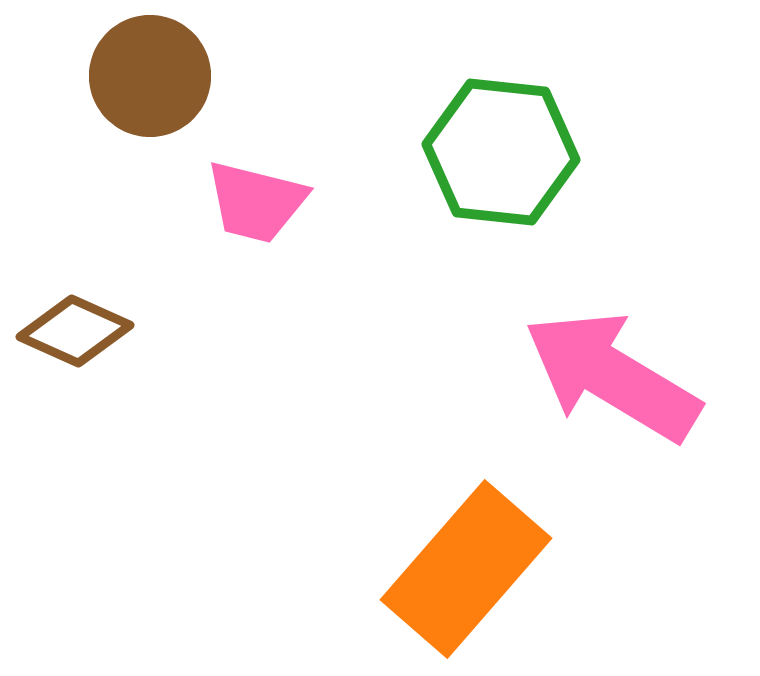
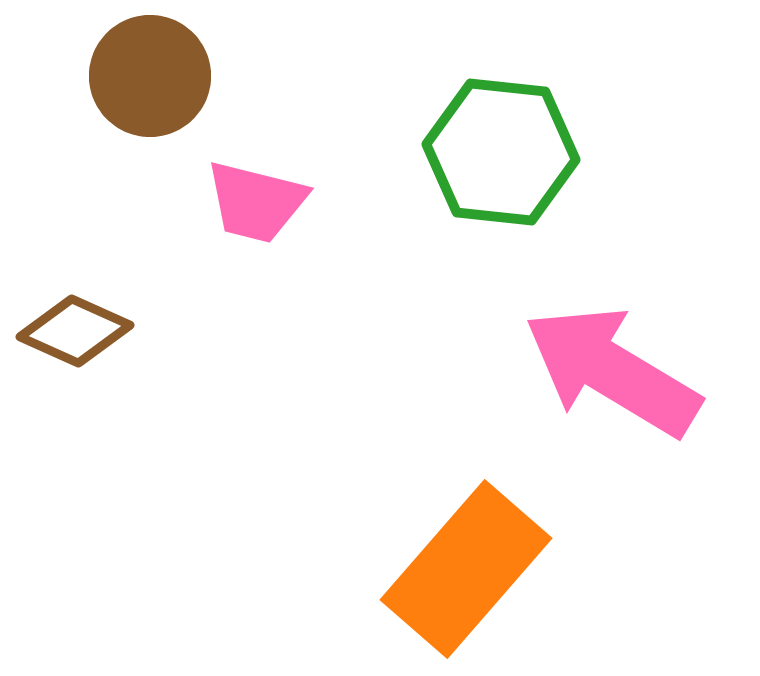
pink arrow: moved 5 px up
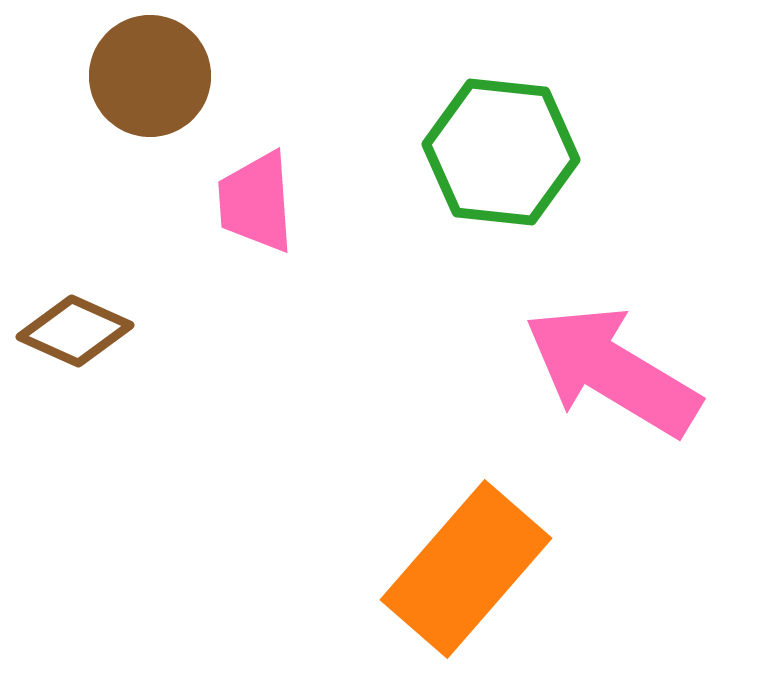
pink trapezoid: rotated 72 degrees clockwise
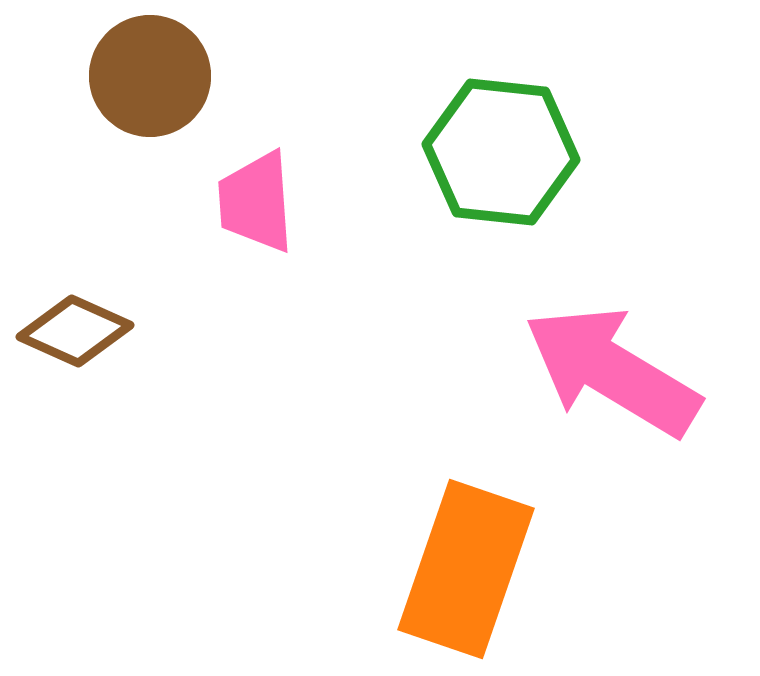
orange rectangle: rotated 22 degrees counterclockwise
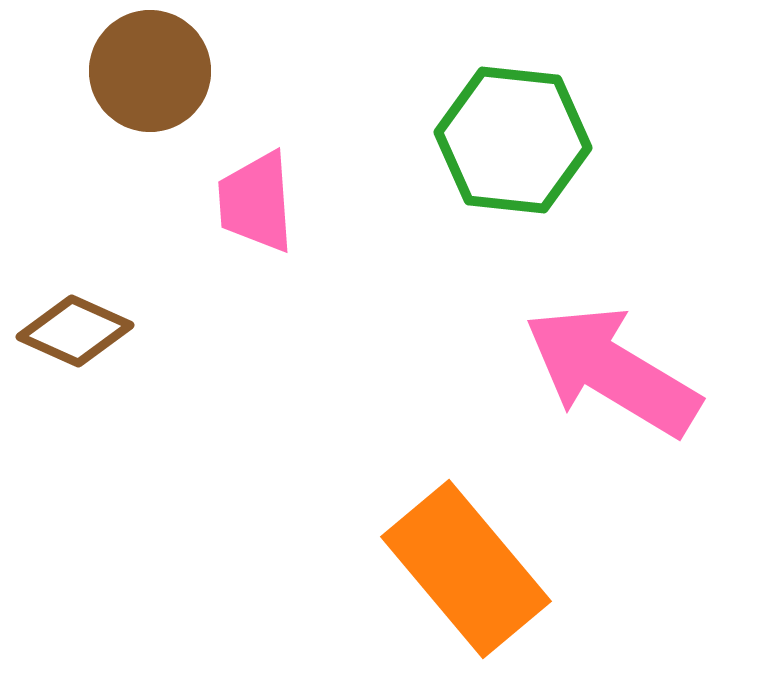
brown circle: moved 5 px up
green hexagon: moved 12 px right, 12 px up
orange rectangle: rotated 59 degrees counterclockwise
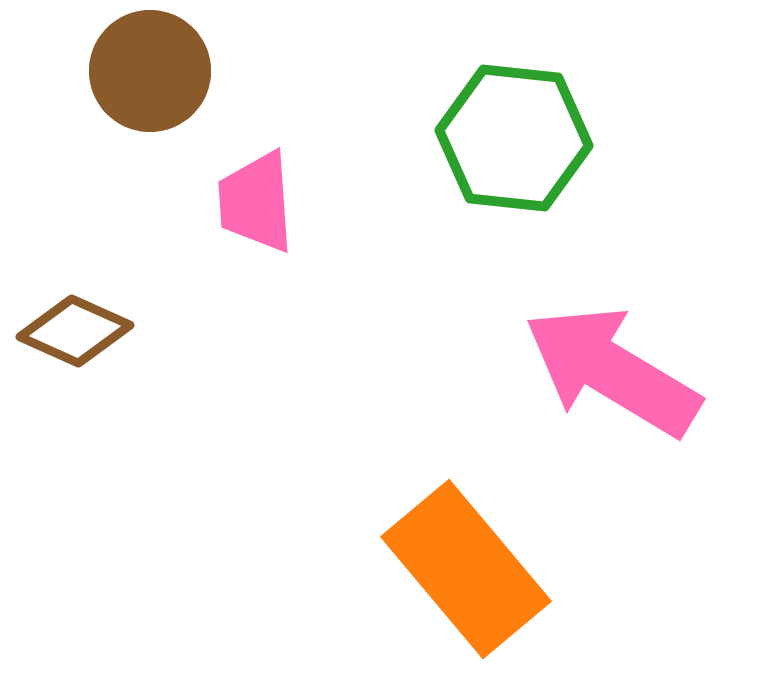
green hexagon: moved 1 px right, 2 px up
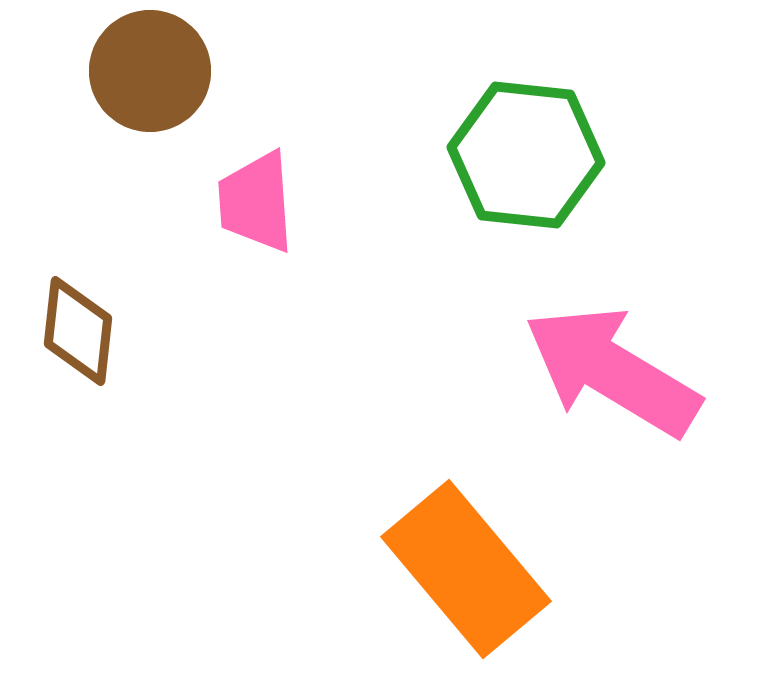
green hexagon: moved 12 px right, 17 px down
brown diamond: moved 3 px right; rotated 72 degrees clockwise
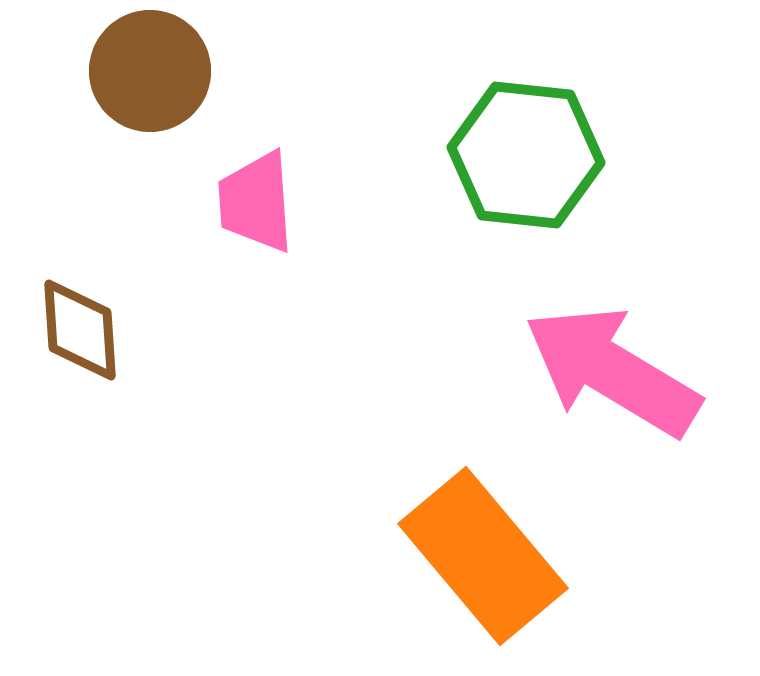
brown diamond: moved 2 px right, 1 px up; rotated 10 degrees counterclockwise
orange rectangle: moved 17 px right, 13 px up
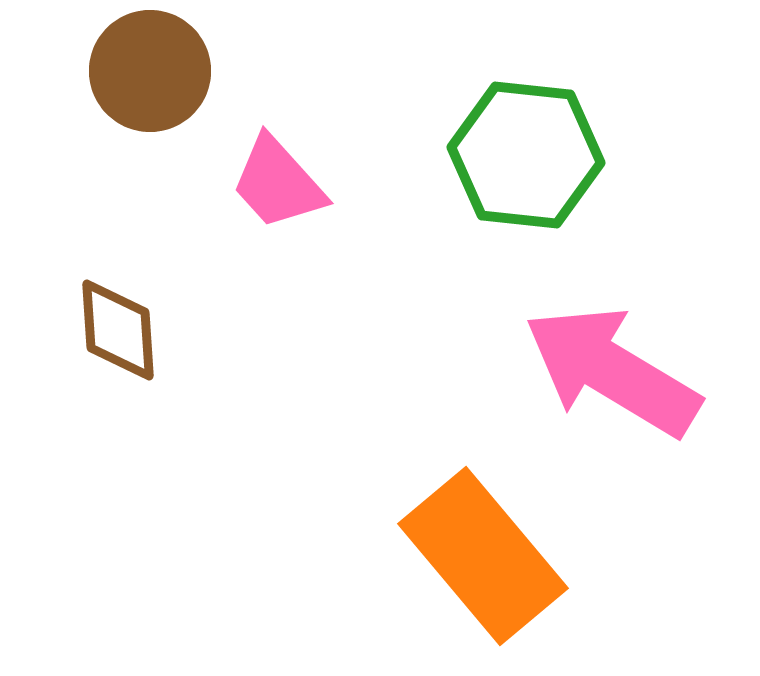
pink trapezoid: moved 22 px right, 19 px up; rotated 38 degrees counterclockwise
brown diamond: moved 38 px right
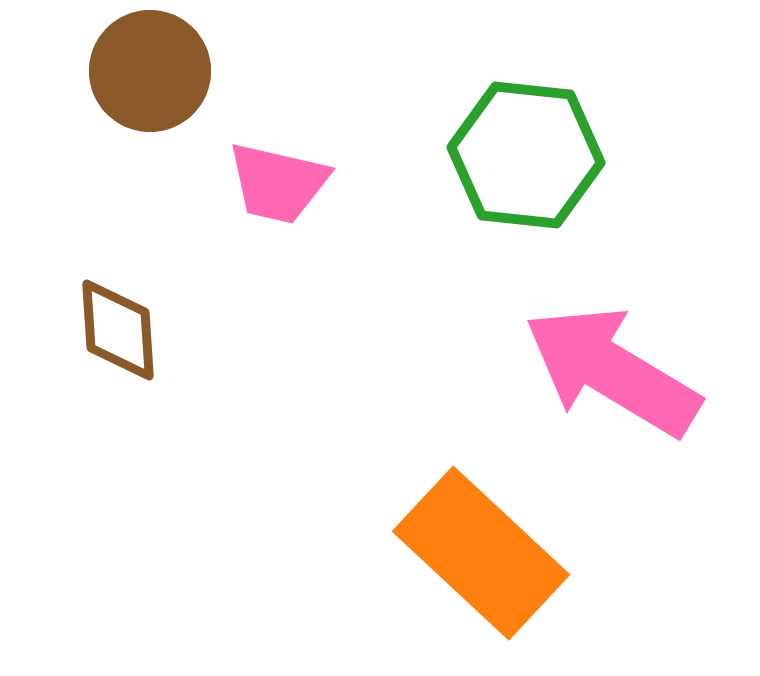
pink trapezoid: rotated 35 degrees counterclockwise
orange rectangle: moved 2 px left, 3 px up; rotated 7 degrees counterclockwise
